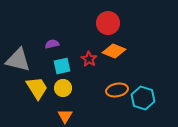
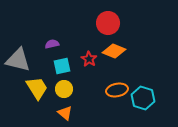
yellow circle: moved 1 px right, 1 px down
orange triangle: moved 3 px up; rotated 21 degrees counterclockwise
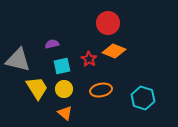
orange ellipse: moved 16 px left
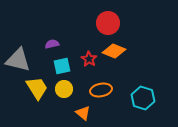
orange triangle: moved 18 px right
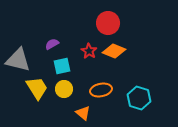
purple semicircle: rotated 16 degrees counterclockwise
red star: moved 8 px up
cyan hexagon: moved 4 px left
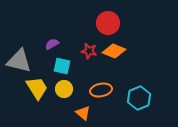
red star: rotated 21 degrees counterclockwise
gray triangle: moved 1 px right, 1 px down
cyan square: rotated 24 degrees clockwise
cyan hexagon: rotated 20 degrees clockwise
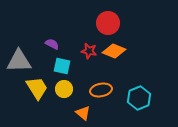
purple semicircle: rotated 56 degrees clockwise
gray triangle: rotated 16 degrees counterclockwise
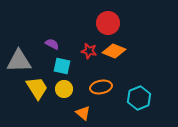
orange ellipse: moved 3 px up
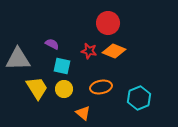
gray triangle: moved 1 px left, 2 px up
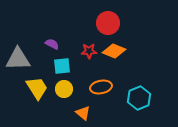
red star: rotated 14 degrees counterclockwise
cyan square: rotated 18 degrees counterclockwise
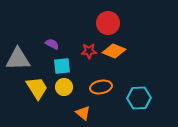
yellow circle: moved 2 px up
cyan hexagon: rotated 20 degrees clockwise
